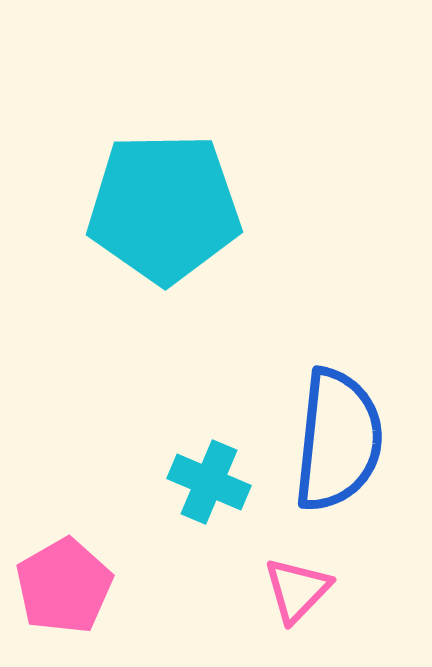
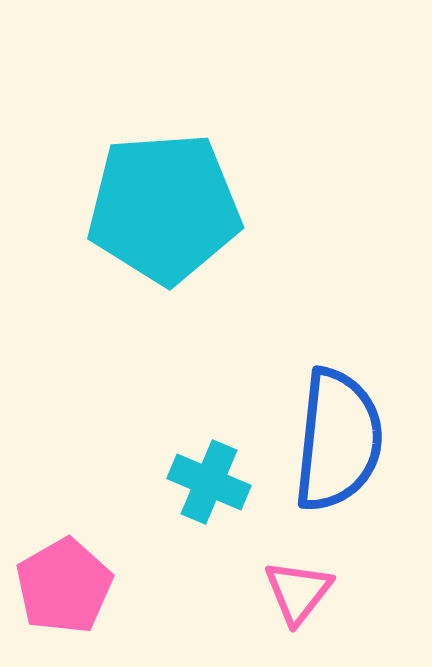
cyan pentagon: rotated 3 degrees counterclockwise
pink triangle: moved 1 px right, 2 px down; rotated 6 degrees counterclockwise
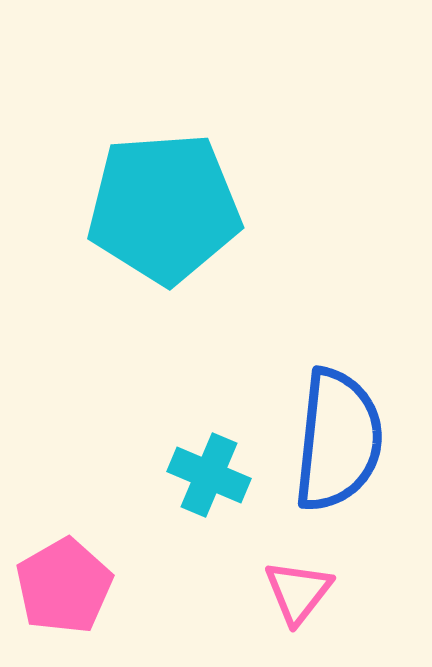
cyan cross: moved 7 px up
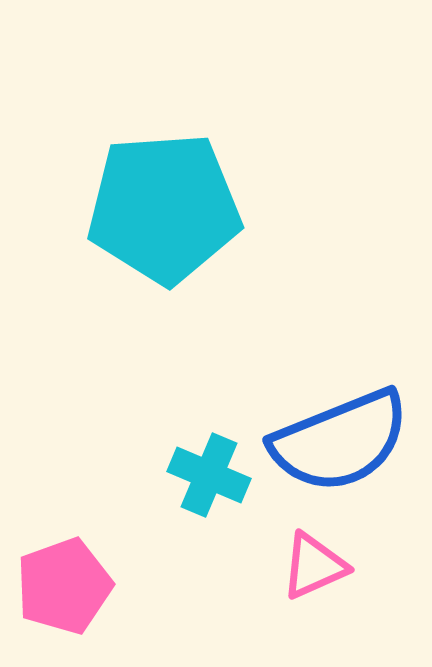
blue semicircle: moved 2 px right, 1 px down; rotated 62 degrees clockwise
pink pentagon: rotated 10 degrees clockwise
pink triangle: moved 16 px right, 26 px up; rotated 28 degrees clockwise
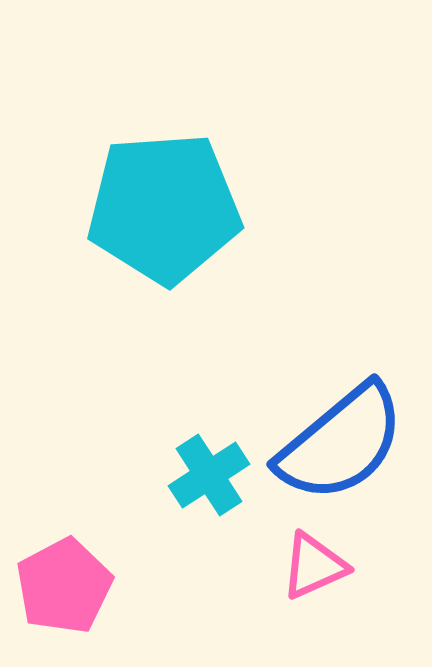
blue semicircle: moved 1 px right, 2 px down; rotated 18 degrees counterclockwise
cyan cross: rotated 34 degrees clockwise
pink pentagon: rotated 8 degrees counterclockwise
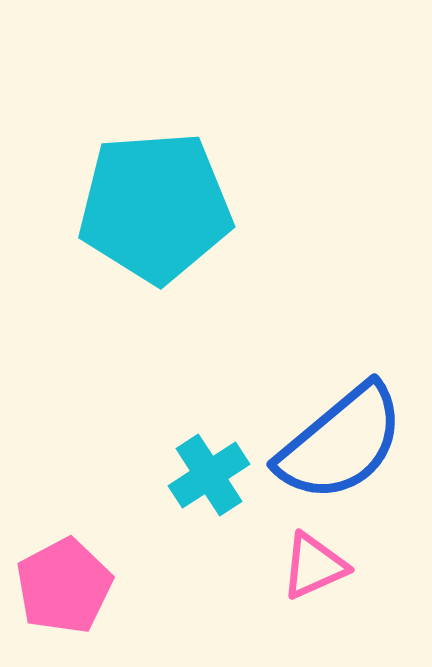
cyan pentagon: moved 9 px left, 1 px up
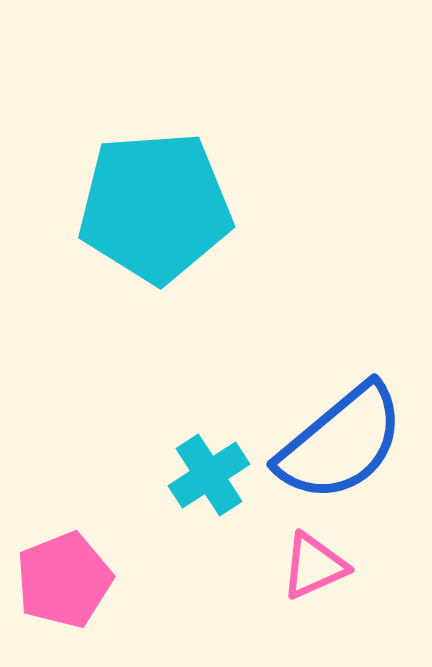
pink pentagon: moved 6 px up; rotated 6 degrees clockwise
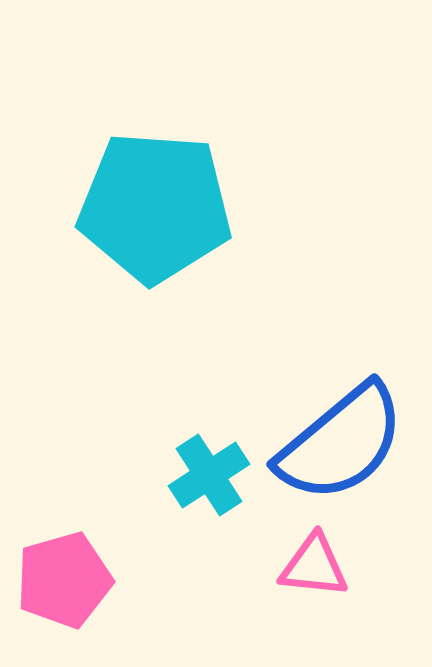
cyan pentagon: rotated 8 degrees clockwise
pink triangle: rotated 30 degrees clockwise
pink pentagon: rotated 6 degrees clockwise
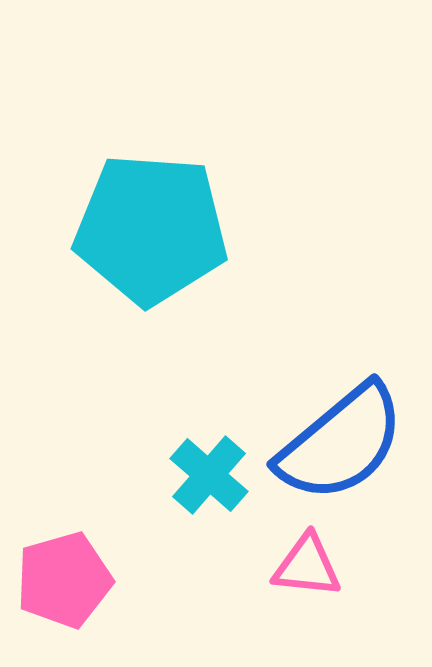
cyan pentagon: moved 4 px left, 22 px down
cyan cross: rotated 16 degrees counterclockwise
pink triangle: moved 7 px left
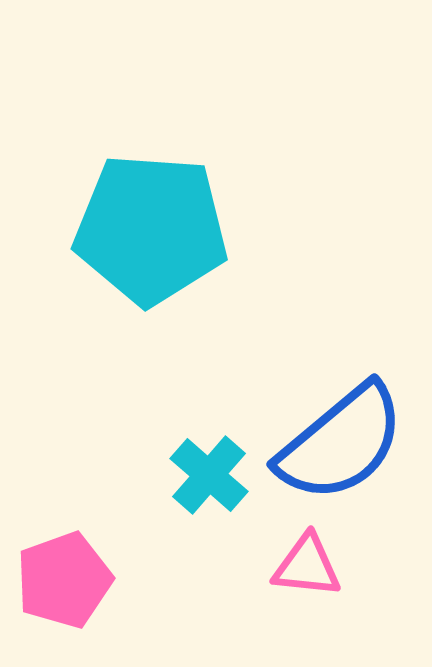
pink pentagon: rotated 4 degrees counterclockwise
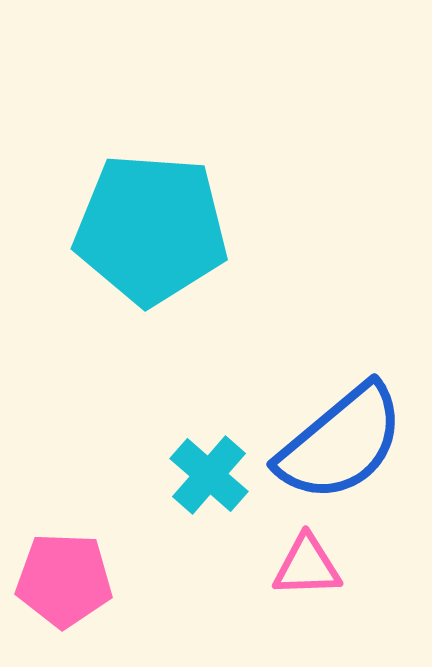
pink triangle: rotated 8 degrees counterclockwise
pink pentagon: rotated 22 degrees clockwise
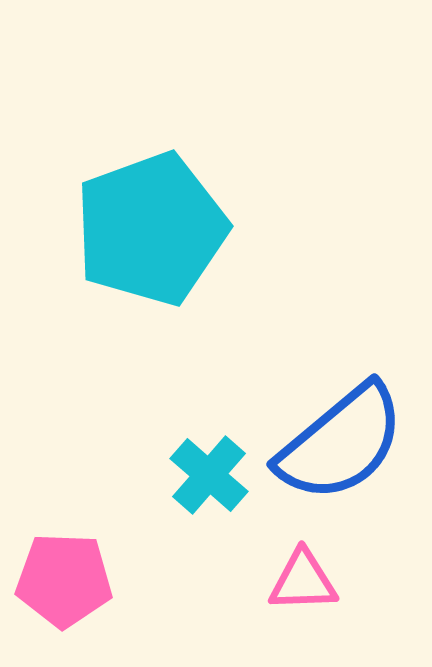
cyan pentagon: rotated 24 degrees counterclockwise
pink triangle: moved 4 px left, 15 px down
